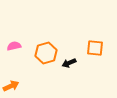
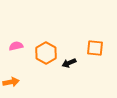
pink semicircle: moved 2 px right
orange hexagon: rotated 15 degrees counterclockwise
orange arrow: moved 4 px up; rotated 14 degrees clockwise
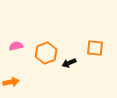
orange hexagon: rotated 10 degrees clockwise
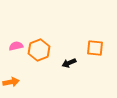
orange hexagon: moved 7 px left, 3 px up
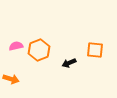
orange square: moved 2 px down
orange arrow: moved 3 px up; rotated 28 degrees clockwise
